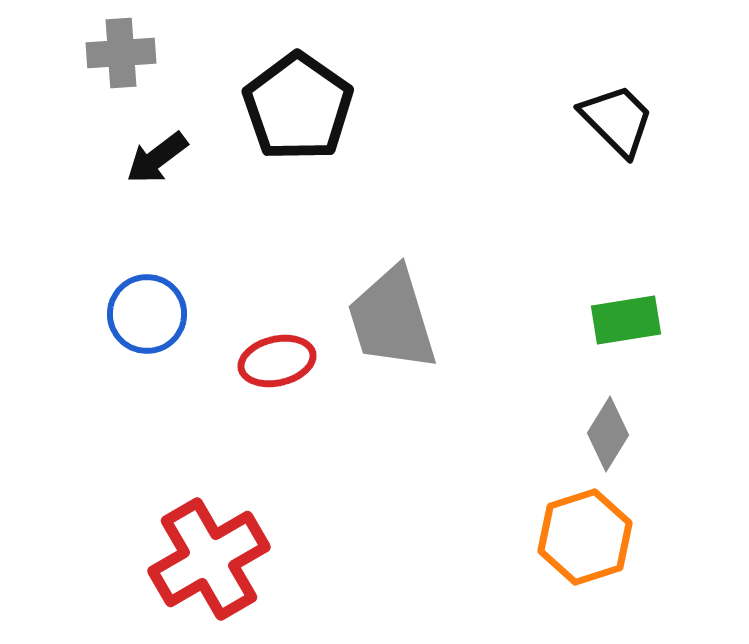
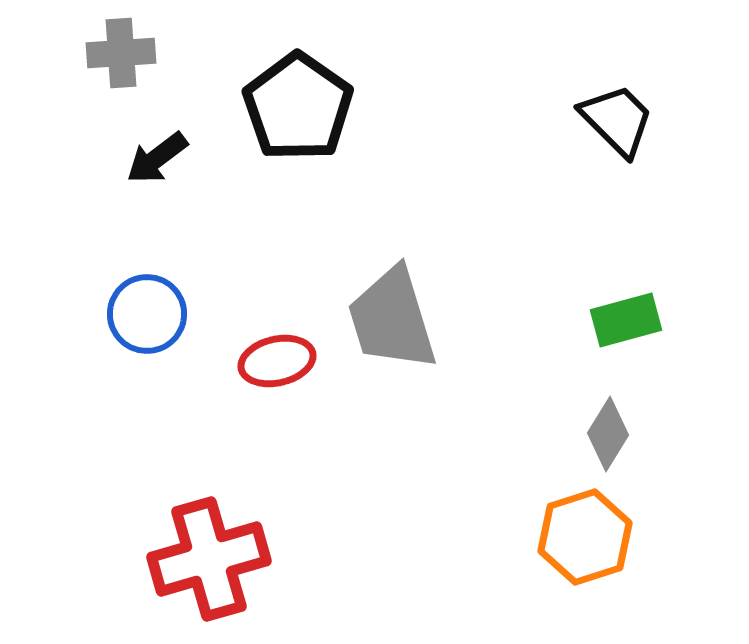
green rectangle: rotated 6 degrees counterclockwise
red cross: rotated 14 degrees clockwise
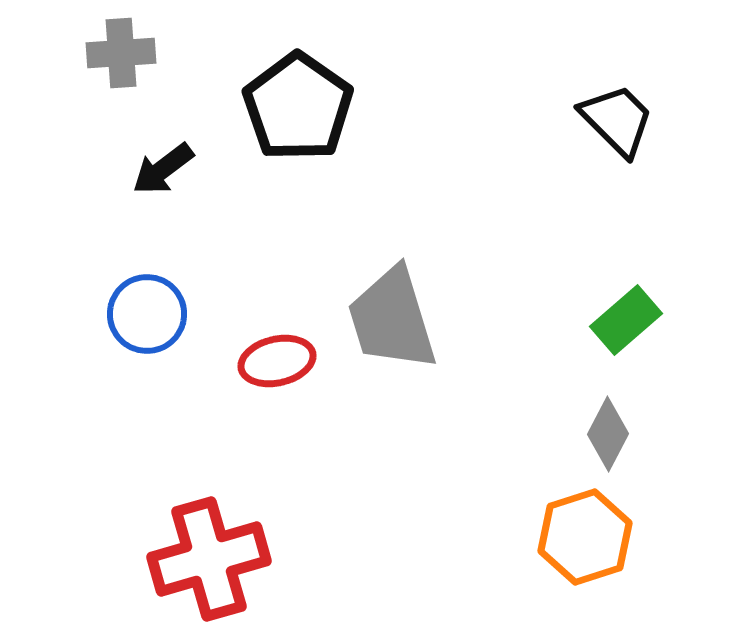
black arrow: moved 6 px right, 11 px down
green rectangle: rotated 26 degrees counterclockwise
gray diamond: rotated 4 degrees counterclockwise
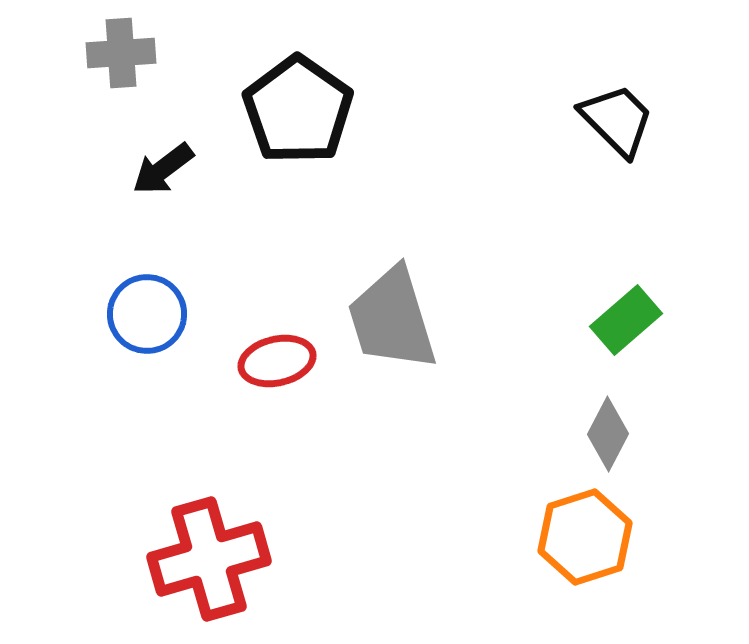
black pentagon: moved 3 px down
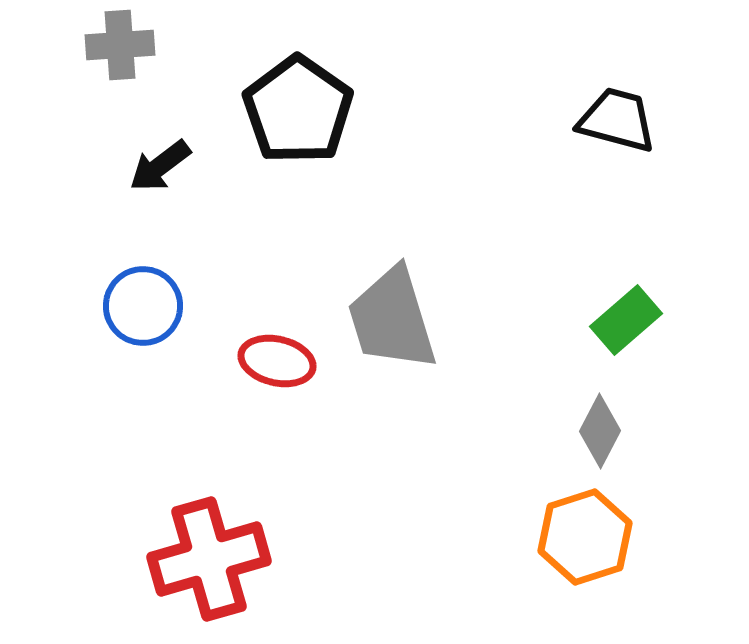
gray cross: moved 1 px left, 8 px up
black trapezoid: rotated 30 degrees counterclockwise
black arrow: moved 3 px left, 3 px up
blue circle: moved 4 px left, 8 px up
red ellipse: rotated 26 degrees clockwise
gray diamond: moved 8 px left, 3 px up
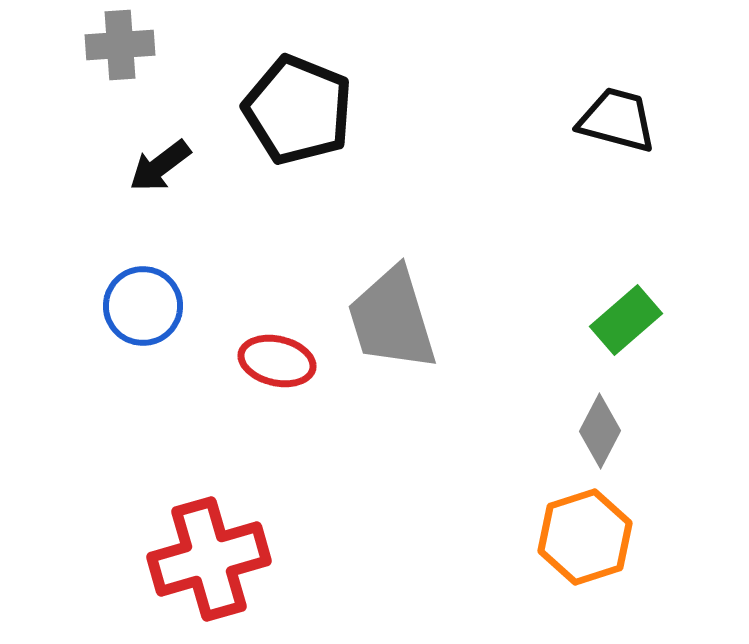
black pentagon: rotated 13 degrees counterclockwise
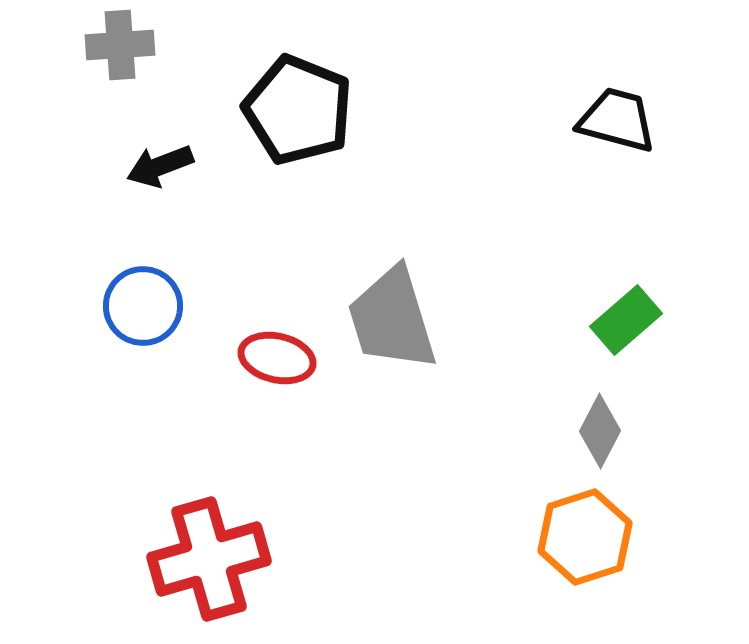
black arrow: rotated 16 degrees clockwise
red ellipse: moved 3 px up
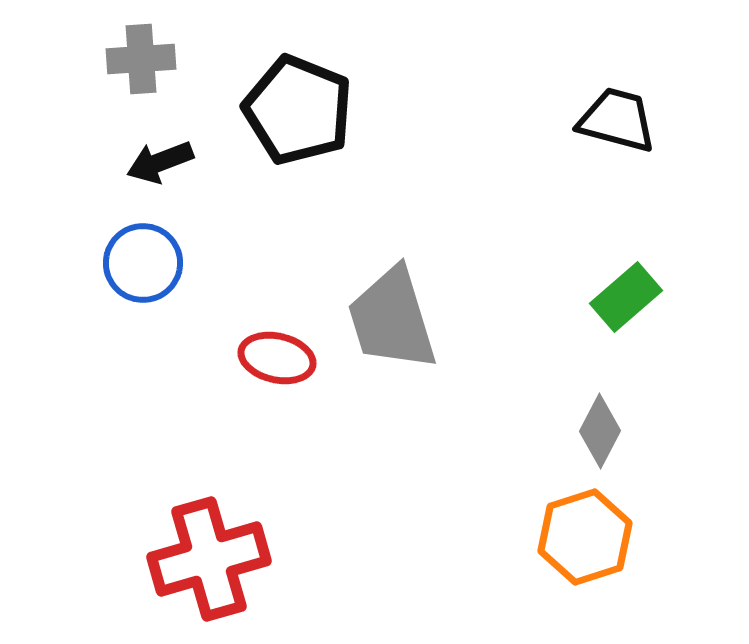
gray cross: moved 21 px right, 14 px down
black arrow: moved 4 px up
blue circle: moved 43 px up
green rectangle: moved 23 px up
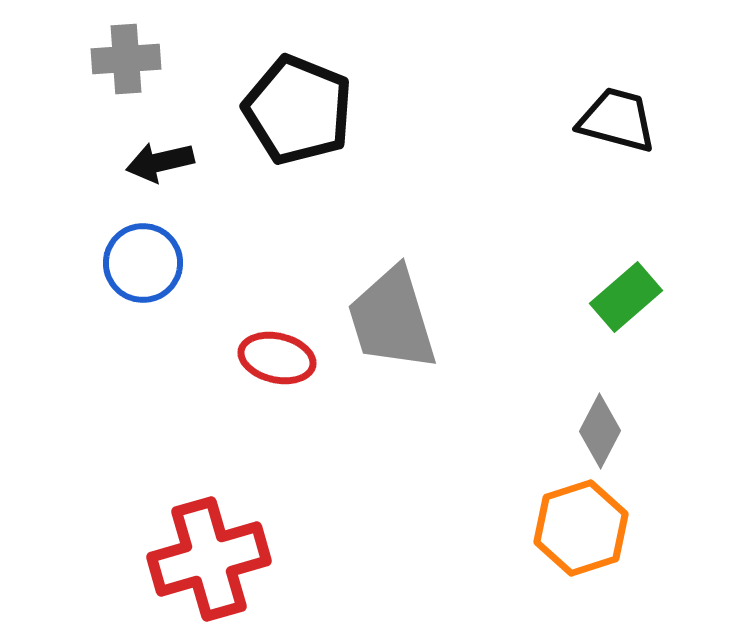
gray cross: moved 15 px left
black arrow: rotated 8 degrees clockwise
orange hexagon: moved 4 px left, 9 px up
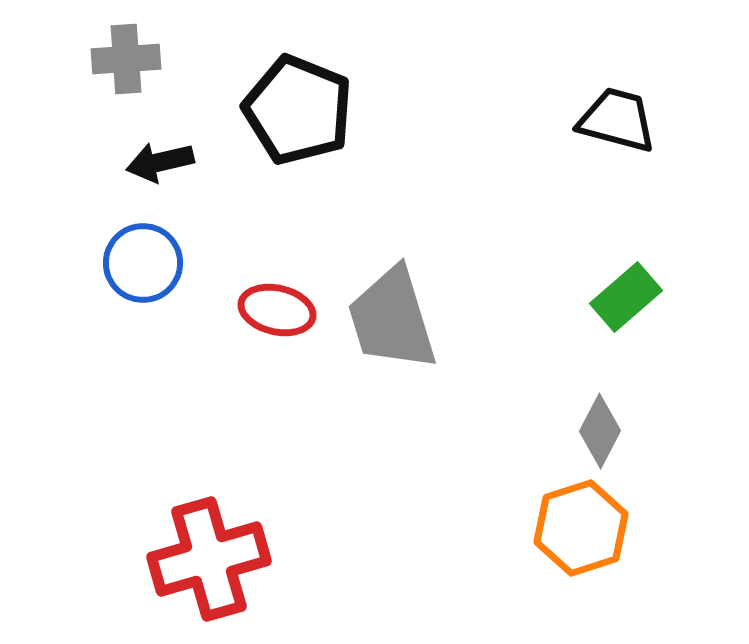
red ellipse: moved 48 px up
